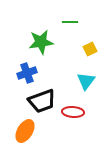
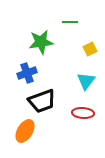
red ellipse: moved 10 px right, 1 px down
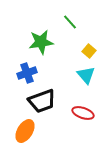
green line: rotated 49 degrees clockwise
yellow square: moved 1 px left, 2 px down; rotated 24 degrees counterclockwise
cyan triangle: moved 6 px up; rotated 18 degrees counterclockwise
red ellipse: rotated 15 degrees clockwise
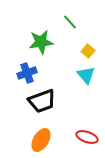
yellow square: moved 1 px left
red ellipse: moved 4 px right, 24 px down
orange ellipse: moved 16 px right, 9 px down
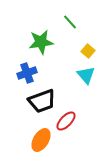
red ellipse: moved 21 px left, 16 px up; rotated 65 degrees counterclockwise
